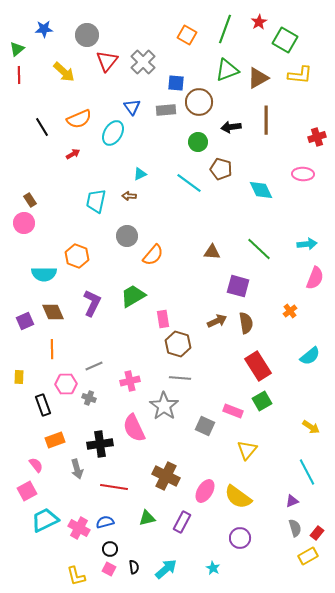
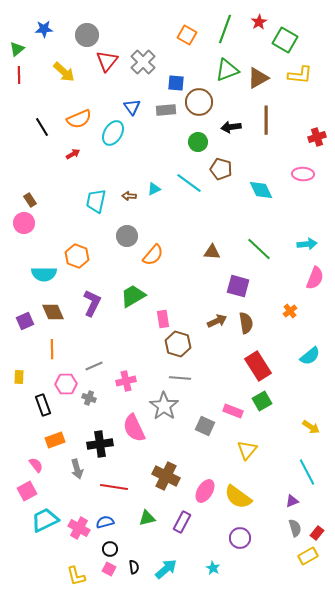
cyan triangle at (140, 174): moved 14 px right, 15 px down
pink cross at (130, 381): moved 4 px left
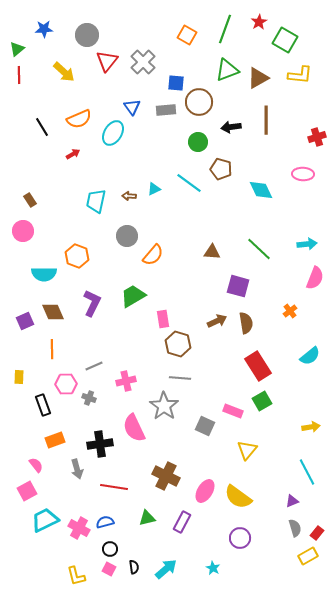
pink circle at (24, 223): moved 1 px left, 8 px down
yellow arrow at (311, 427): rotated 42 degrees counterclockwise
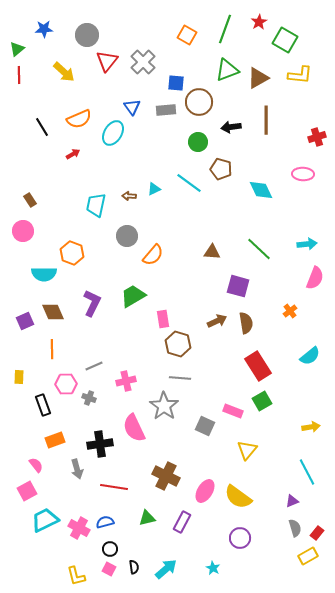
cyan trapezoid at (96, 201): moved 4 px down
orange hexagon at (77, 256): moved 5 px left, 3 px up
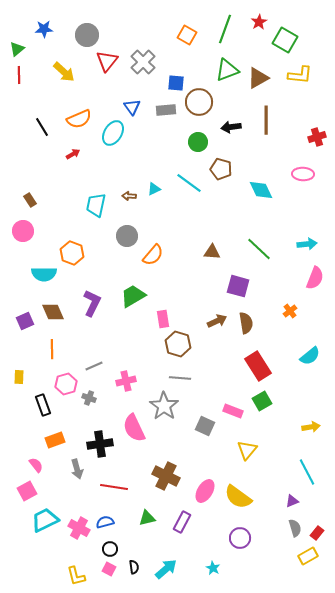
pink hexagon at (66, 384): rotated 15 degrees counterclockwise
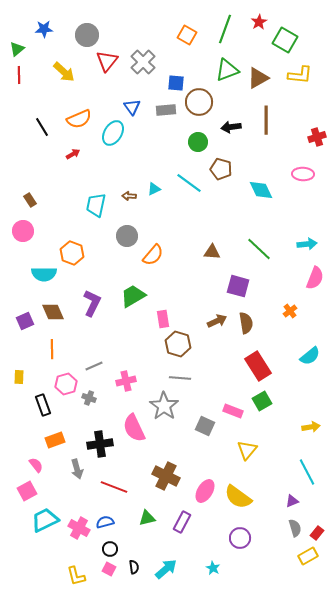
red line at (114, 487): rotated 12 degrees clockwise
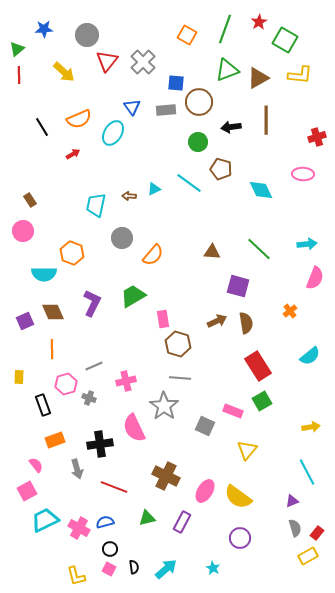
gray circle at (127, 236): moved 5 px left, 2 px down
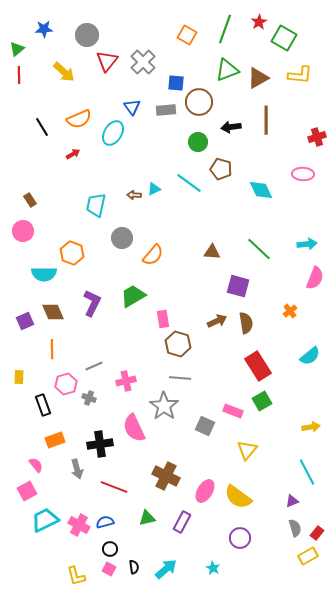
green square at (285, 40): moved 1 px left, 2 px up
brown arrow at (129, 196): moved 5 px right, 1 px up
pink cross at (79, 528): moved 3 px up
